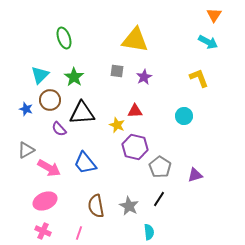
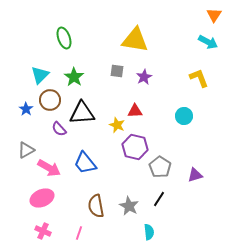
blue star: rotated 16 degrees clockwise
pink ellipse: moved 3 px left, 3 px up
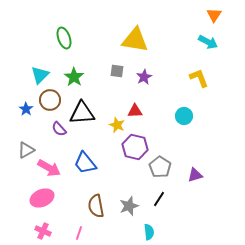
gray star: rotated 24 degrees clockwise
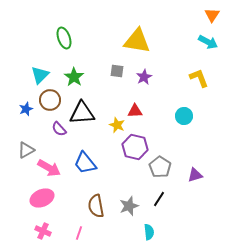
orange triangle: moved 2 px left
yellow triangle: moved 2 px right, 1 px down
blue star: rotated 16 degrees clockwise
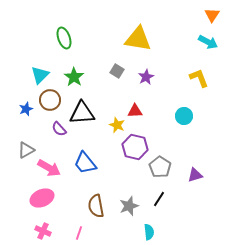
yellow triangle: moved 1 px right, 2 px up
gray square: rotated 24 degrees clockwise
purple star: moved 2 px right
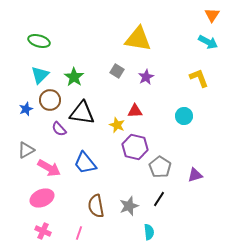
green ellipse: moved 25 px left, 3 px down; rotated 55 degrees counterclockwise
black triangle: rotated 12 degrees clockwise
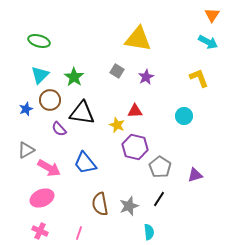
brown semicircle: moved 4 px right, 2 px up
pink cross: moved 3 px left
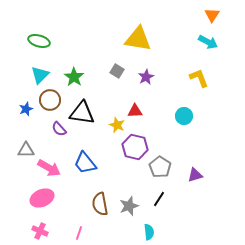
gray triangle: rotated 30 degrees clockwise
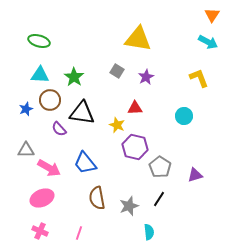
cyan triangle: rotated 48 degrees clockwise
red triangle: moved 3 px up
brown semicircle: moved 3 px left, 6 px up
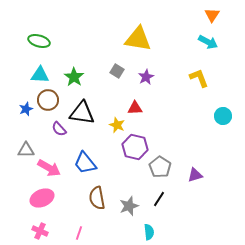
brown circle: moved 2 px left
cyan circle: moved 39 px right
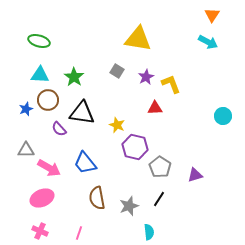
yellow L-shape: moved 28 px left, 6 px down
red triangle: moved 20 px right
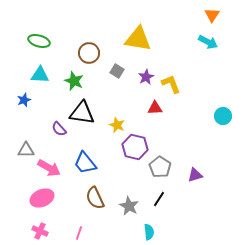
green star: moved 4 px down; rotated 12 degrees counterclockwise
brown circle: moved 41 px right, 47 px up
blue star: moved 2 px left, 9 px up
brown semicircle: moved 2 px left; rotated 15 degrees counterclockwise
gray star: rotated 24 degrees counterclockwise
